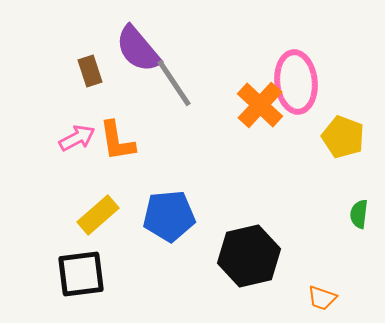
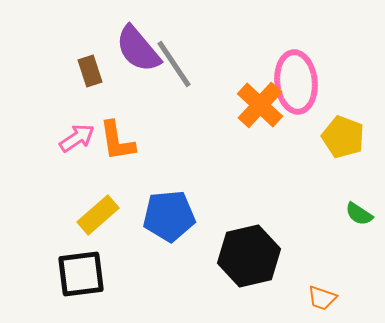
gray line: moved 19 px up
pink arrow: rotated 6 degrees counterclockwise
green semicircle: rotated 64 degrees counterclockwise
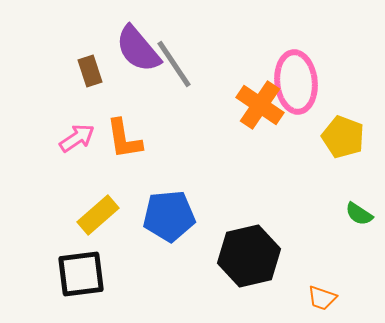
orange cross: rotated 9 degrees counterclockwise
orange L-shape: moved 7 px right, 2 px up
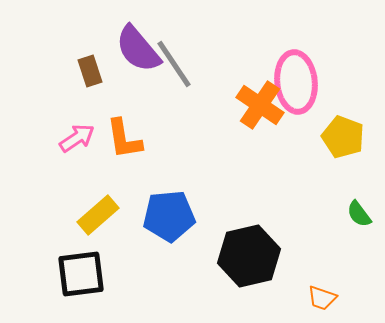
green semicircle: rotated 20 degrees clockwise
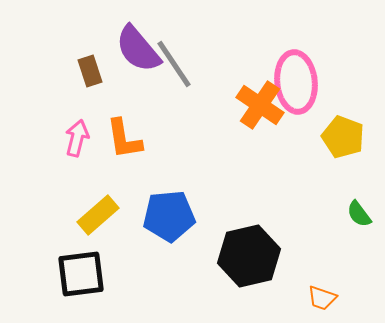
pink arrow: rotated 42 degrees counterclockwise
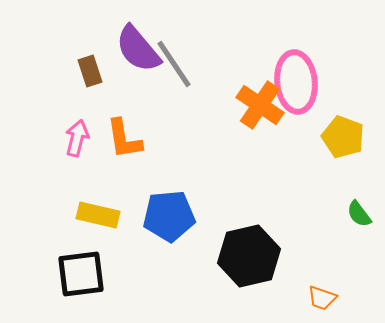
yellow rectangle: rotated 54 degrees clockwise
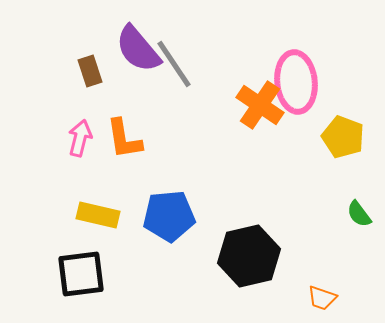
pink arrow: moved 3 px right
